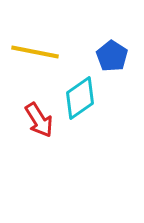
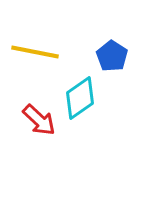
red arrow: rotated 15 degrees counterclockwise
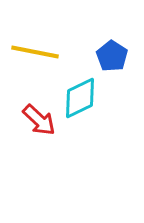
cyan diamond: rotated 9 degrees clockwise
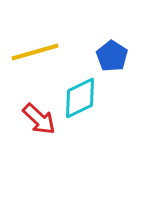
yellow line: rotated 27 degrees counterclockwise
red arrow: moved 1 px up
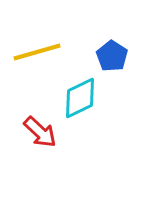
yellow line: moved 2 px right
red arrow: moved 1 px right, 13 px down
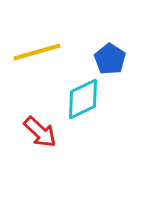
blue pentagon: moved 2 px left, 3 px down
cyan diamond: moved 3 px right, 1 px down
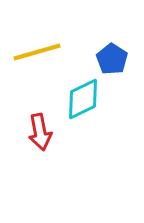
blue pentagon: moved 2 px right
red arrow: rotated 36 degrees clockwise
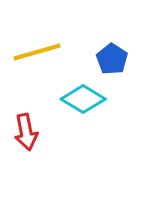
cyan diamond: rotated 57 degrees clockwise
red arrow: moved 14 px left
